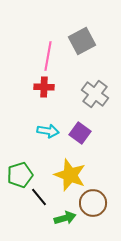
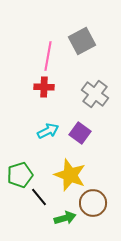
cyan arrow: rotated 35 degrees counterclockwise
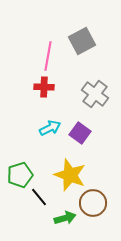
cyan arrow: moved 2 px right, 3 px up
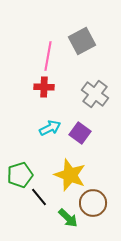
green arrow: moved 3 px right; rotated 60 degrees clockwise
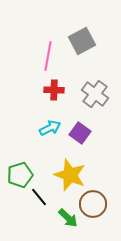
red cross: moved 10 px right, 3 px down
brown circle: moved 1 px down
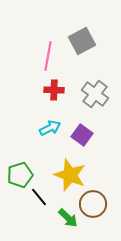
purple square: moved 2 px right, 2 px down
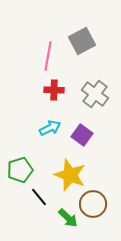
green pentagon: moved 5 px up
